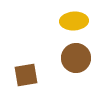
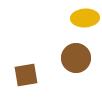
yellow ellipse: moved 11 px right, 3 px up
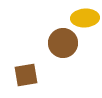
brown circle: moved 13 px left, 15 px up
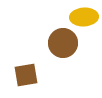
yellow ellipse: moved 1 px left, 1 px up
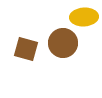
brown square: moved 26 px up; rotated 25 degrees clockwise
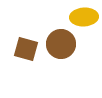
brown circle: moved 2 px left, 1 px down
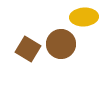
brown square: moved 2 px right; rotated 15 degrees clockwise
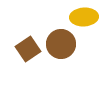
brown square: rotated 25 degrees clockwise
